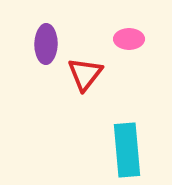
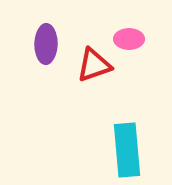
red triangle: moved 9 px right, 9 px up; rotated 33 degrees clockwise
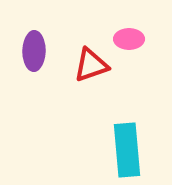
purple ellipse: moved 12 px left, 7 px down
red triangle: moved 3 px left
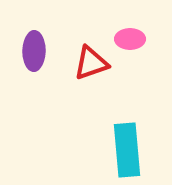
pink ellipse: moved 1 px right
red triangle: moved 2 px up
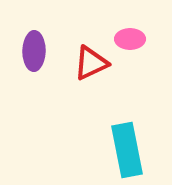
red triangle: rotated 6 degrees counterclockwise
cyan rectangle: rotated 6 degrees counterclockwise
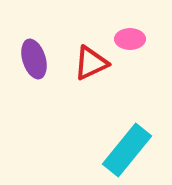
purple ellipse: moved 8 px down; rotated 18 degrees counterclockwise
cyan rectangle: rotated 50 degrees clockwise
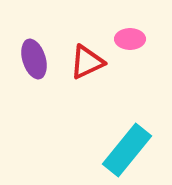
red triangle: moved 4 px left, 1 px up
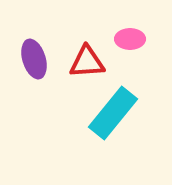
red triangle: rotated 21 degrees clockwise
cyan rectangle: moved 14 px left, 37 px up
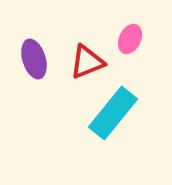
pink ellipse: rotated 64 degrees counterclockwise
red triangle: rotated 18 degrees counterclockwise
